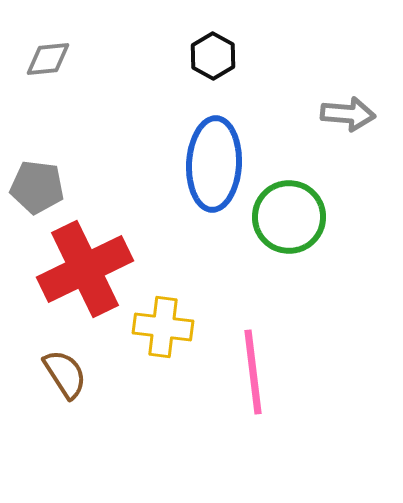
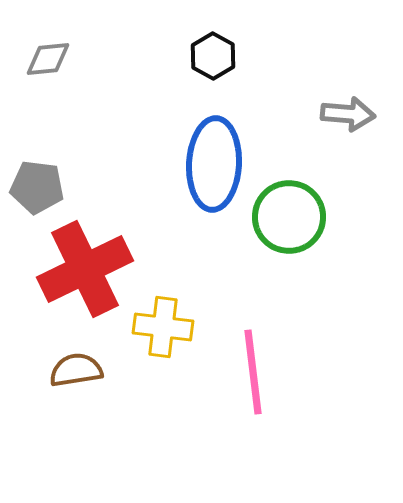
brown semicircle: moved 11 px right, 4 px up; rotated 66 degrees counterclockwise
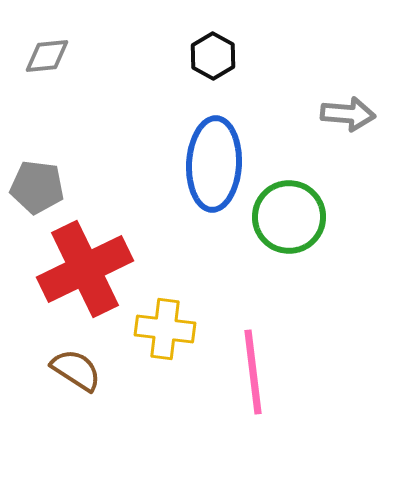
gray diamond: moved 1 px left, 3 px up
yellow cross: moved 2 px right, 2 px down
brown semicircle: rotated 42 degrees clockwise
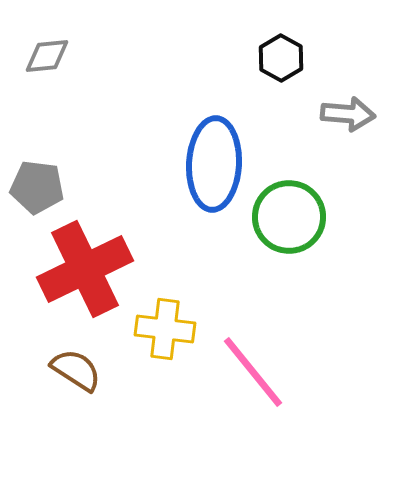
black hexagon: moved 68 px right, 2 px down
pink line: rotated 32 degrees counterclockwise
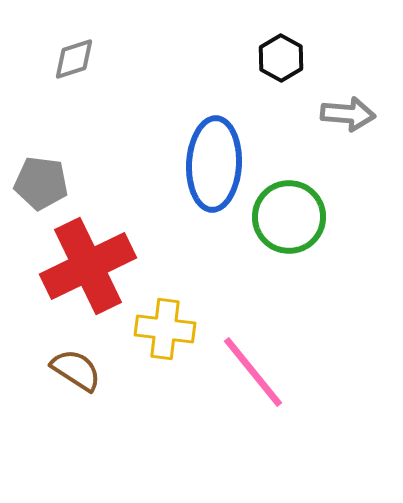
gray diamond: moved 27 px right, 3 px down; rotated 12 degrees counterclockwise
gray pentagon: moved 4 px right, 4 px up
red cross: moved 3 px right, 3 px up
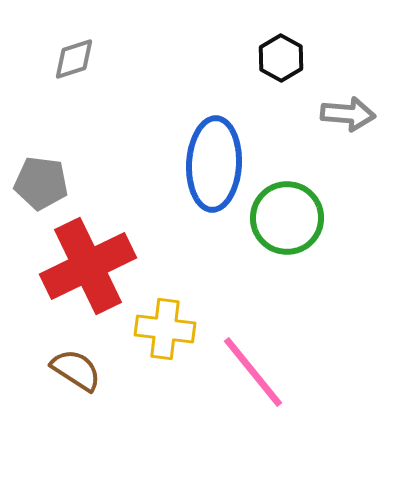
green circle: moved 2 px left, 1 px down
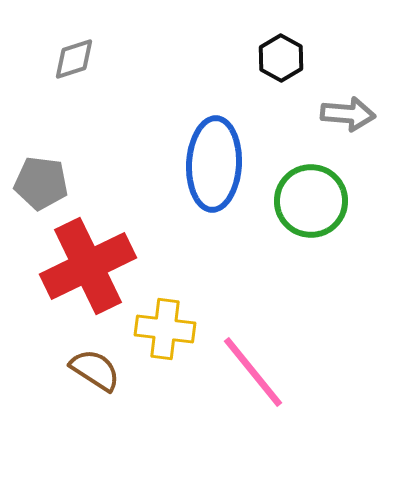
green circle: moved 24 px right, 17 px up
brown semicircle: moved 19 px right
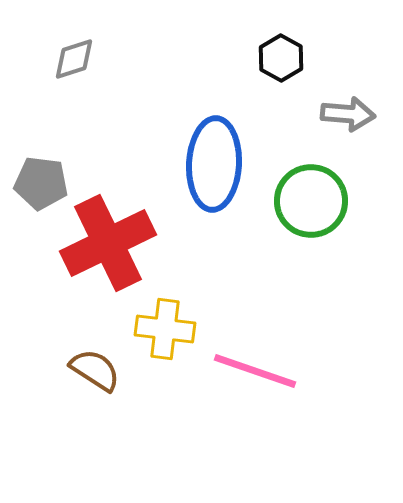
red cross: moved 20 px right, 23 px up
pink line: moved 2 px right, 1 px up; rotated 32 degrees counterclockwise
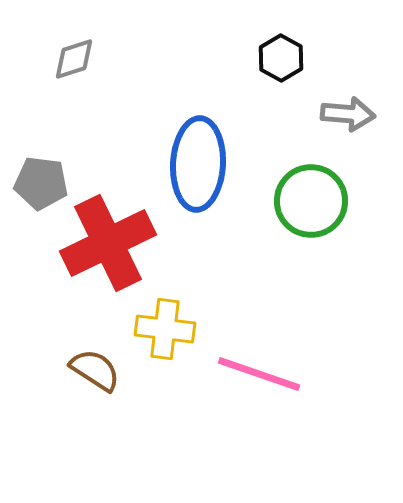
blue ellipse: moved 16 px left
pink line: moved 4 px right, 3 px down
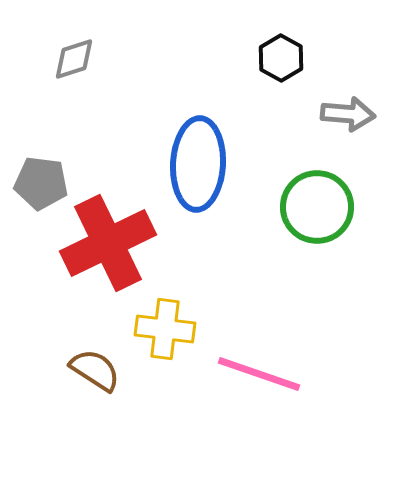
green circle: moved 6 px right, 6 px down
